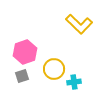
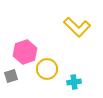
yellow L-shape: moved 2 px left, 3 px down
yellow circle: moved 7 px left
gray square: moved 11 px left
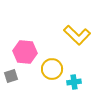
yellow L-shape: moved 8 px down
pink hexagon: rotated 25 degrees clockwise
yellow circle: moved 5 px right
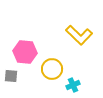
yellow L-shape: moved 2 px right
gray square: rotated 24 degrees clockwise
cyan cross: moved 1 px left, 3 px down; rotated 16 degrees counterclockwise
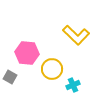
yellow L-shape: moved 3 px left
pink hexagon: moved 2 px right, 1 px down
gray square: moved 1 px left, 1 px down; rotated 24 degrees clockwise
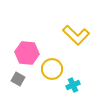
gray square: moved 8 px right, 2 px down
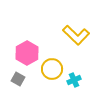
pink hexagon: rotated 25 degrees clockwise
cyan cross: moved 1 px right, 5 px up
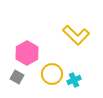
yellow circle: moved 5 px down
gray square: moved 1 px left, 2 px up
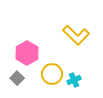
gray square: moved 1 px down; rotated 16 degrees clockwise
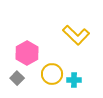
cyan cross: rotated 24 degrees clockwise
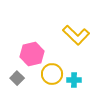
pink hexagon: moved 5 px right, 1 px down; rotated 15 degrees clockwise
